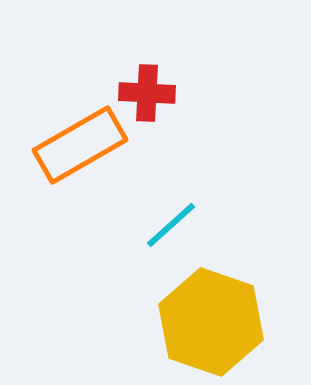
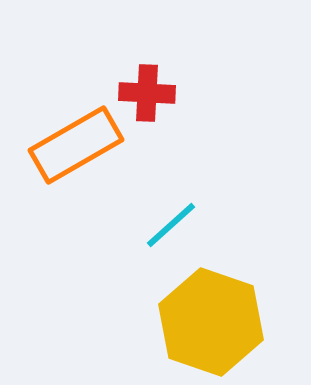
orange rectangle: moved 4 px left
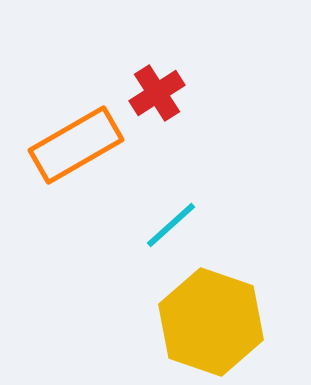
red cross: moved 10 px right; rotated 36 degrees counterclockwise
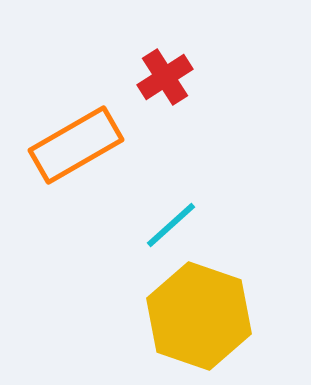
red cross: moved 8 px right, 16 px up
yellow hexagon: moved 12 px left, 6 px up
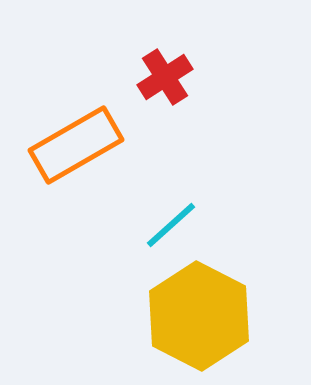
yellow hexagon: rotated 8 degrees clockwise
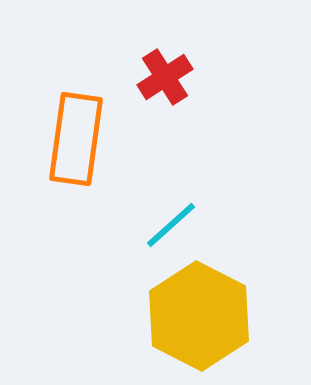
orange rectangle: moved 6 px up; rotated 52 degrees counterclockwise
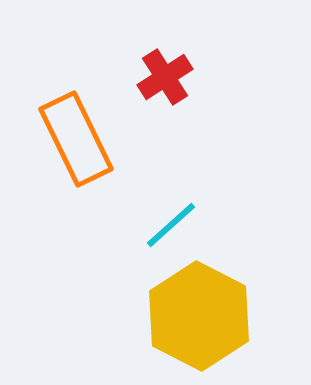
orange rectangle: rotated 34 degrees counterclockwise
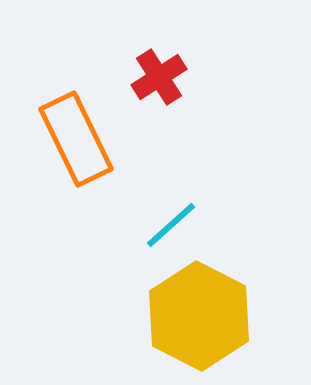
red cross: moved 6 px left
